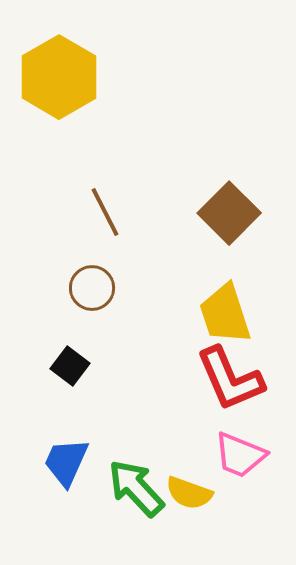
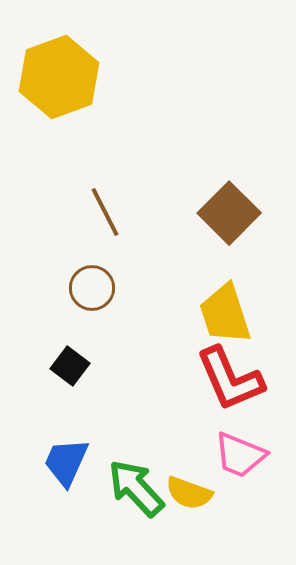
yellow hexagon: rotated 10 degrees clockwise
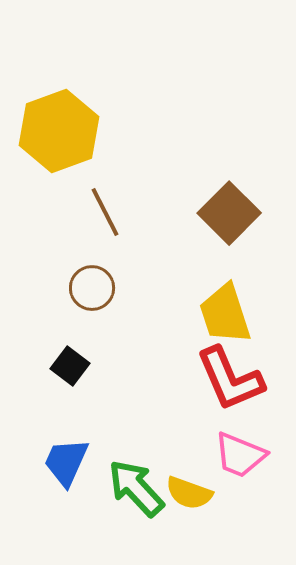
yellow hexagon: moved 54 px down
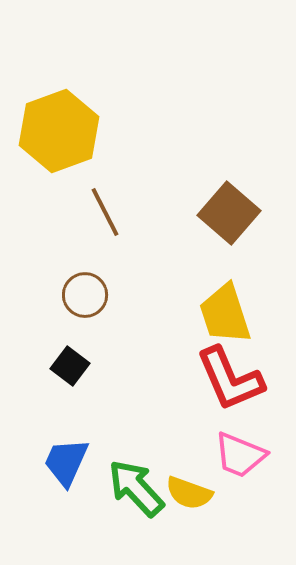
brown square: rotated 4 degrees counterclockwise
brown circle: moved 7 px left, 7 px down
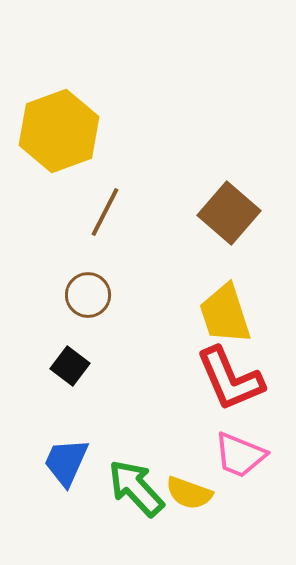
brown line: rotated 54 degrees clockwise
brown circle: moved 3 px right
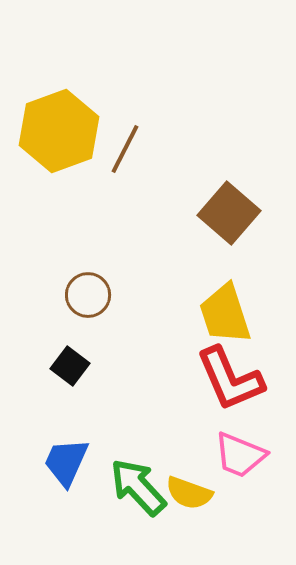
brown line: moved 20 px right, 63 px up
green arrow: moved 2 px right, 1 px up
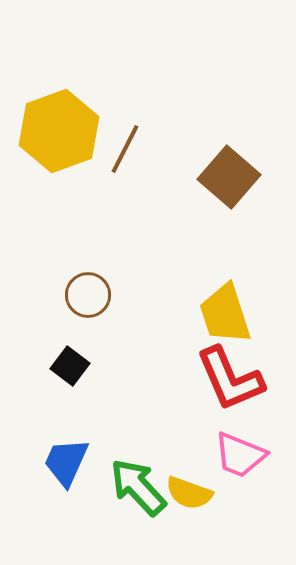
brown square: moved 36 px up
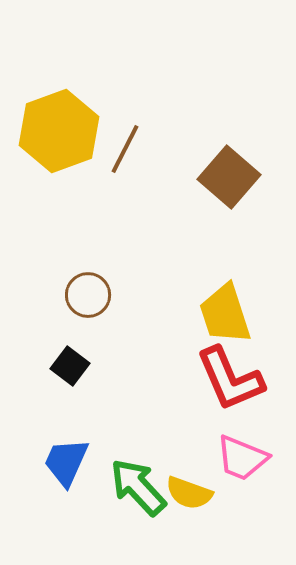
pink trapezoid: moved 2 px right, 3 px down
